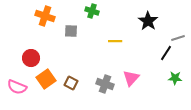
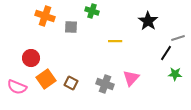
gray square: moved 4 px up
green star: moved 4 px up
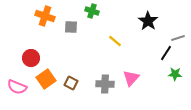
yellow line: rotated 40 degrees clockwise
gray cross: rotated 18 degrees counterclockwise
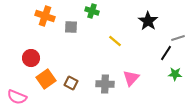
pink semicircle: moved 10 px down
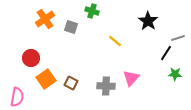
orange cross: moved 3 px down; rotated 36 degrees clockwise
gray square: rotated 16 degrees clockwise
gray cross: moved 1 px right, 2 px down
pink semicircle: rotated 102 degrees counterclockwise
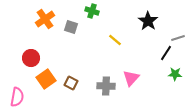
yellow line: moved 1 px up
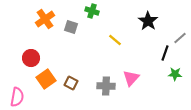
gray line: moved 2 px right; rotated 24 degrees counterclockwise
black line: moved 1 px left; rotated 14 degrees counterclockwise
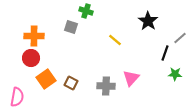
green cross: moved 6 px left
orange cross: moved 11 px left, 17 px down; rotated 36 degrees clockwise
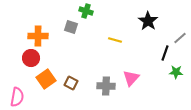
orange cross: moved 4 px right
yellow line: rotated 24 degrees counterclockwise
green star: moved 1 px right, 2 px up
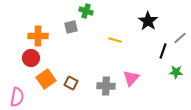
gray square: rotated 32 degrees counterclockwise
black line: moved 2 px left, 2 px up
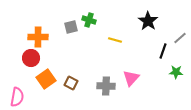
green cross: moved 3 px right, 9 px down
orange cross: moved 1 px down
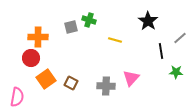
black line: moved 2 px left; rotated 28 degrees counterclockwise
